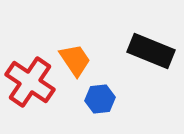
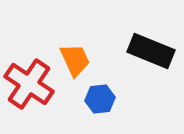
orange trapezoid: rotated 9 degrees clockwise
red cross: moved 1 px left, 2 px down
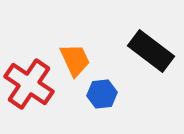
black rectangle: rotated 15 degrees clockwise
blue hexagon: moved 2 px right, 5 px up
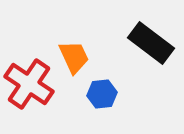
black rectangle: moved 8 px up
orange trapezoid: moved 1 px left, 3 px up
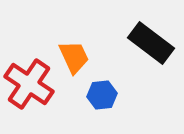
blue hexagon: moved 1 px down
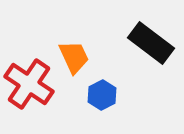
blue hexagon: rotated 20 degrees counterclockwise
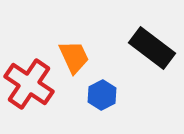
black rectangle: moved 1 px right, 5 px down
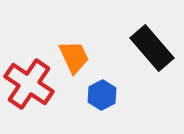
black rectangle: rotated 12 degrees clockwise
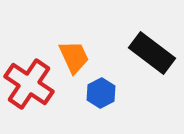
black rectangle: moved 5 px down; rotated 12 degrees counterclockwise
blue hexagon: moved 1 px left, 2 px up
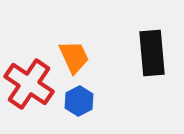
black rectangle: rotated 48 degrees clockwise
blue hexagon: moved 22 px left, 8 px down
